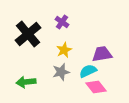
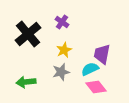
purple trapezoid: rotated 70 degrees counterclockwise
cyan semicircle: moved 2 px right, 2 px up
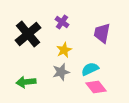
purple trapezoid: moved 21 px up
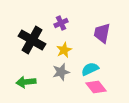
purple cross: moved 1 px left, 1 px down; rotated 32 degrees clockwise
black cross: moved 4 px right, 6 px down; rotated 20 degrees counterclockwise
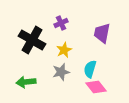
cyan semicircle: rotated 48 degrees counterclockwise
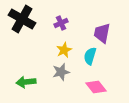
black cross: moved 10 px left, 21 px up
cyan semicircle: moved 13 px up
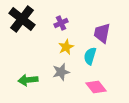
black cross: rotated 8 degrees clockwise
yellow star: moved 2 px right, 3 px up
green arrow: moved 2 px right, 2 px up
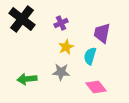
gray star: rotated 18 degrees clockwise
green arrow: moved 1 px left, 1 px up
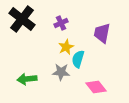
cyan semicircle: moved 12 px left, 3 px down
